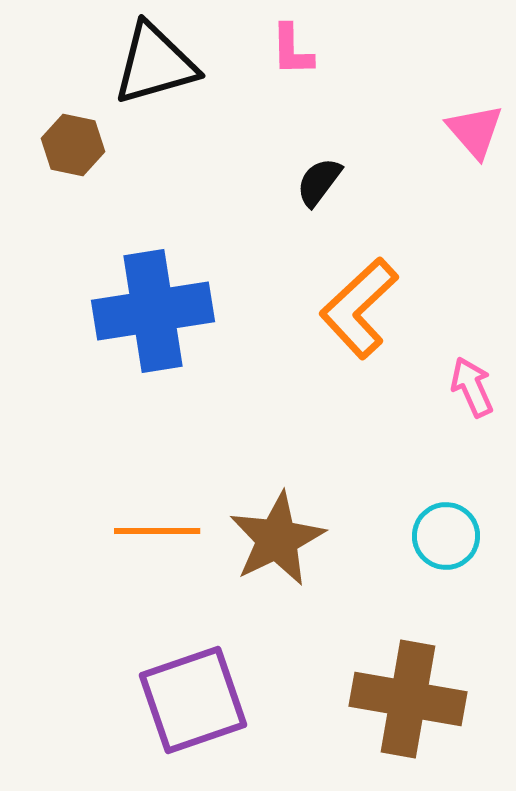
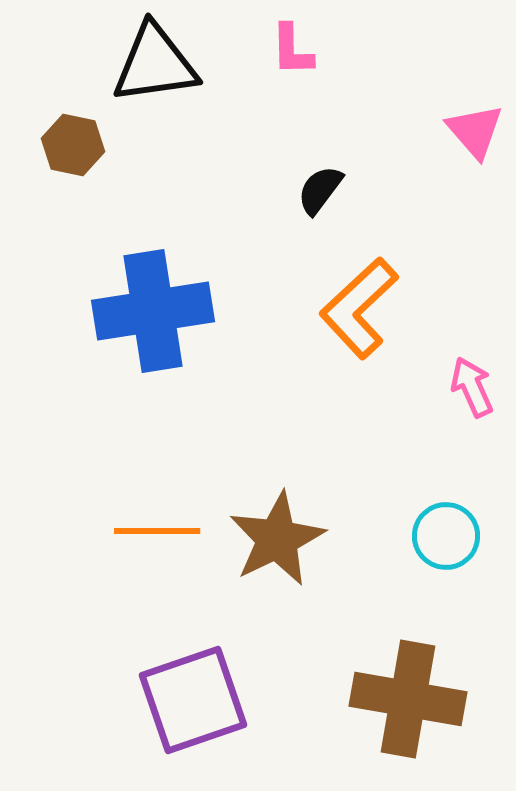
black triangle: rotated 8 degrees clockwise
black semicircle: moved 1 px right, 8 px down
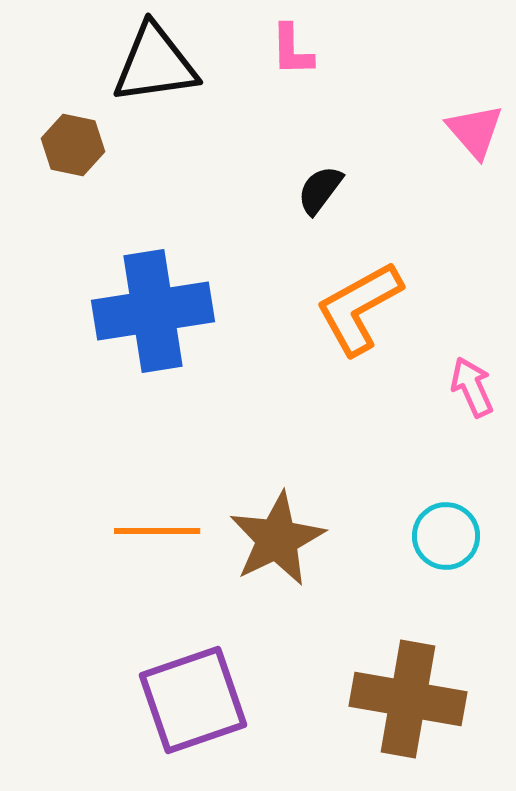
orange L-shape: rotated 14 degrees clockwise
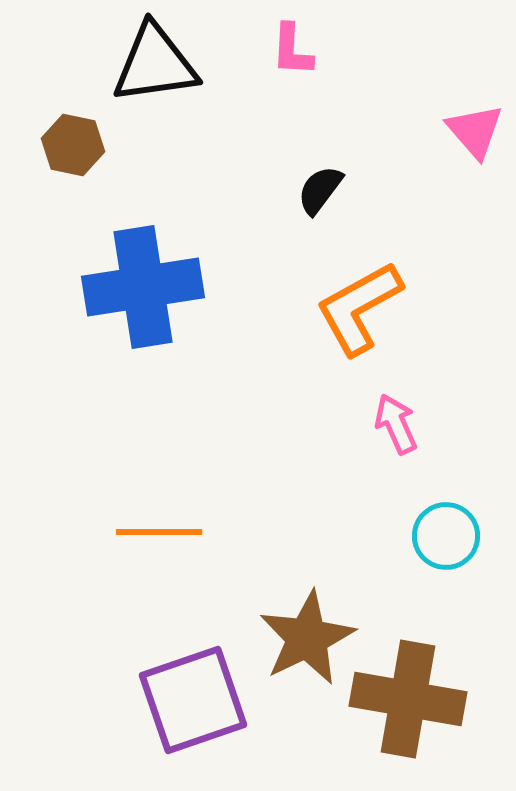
pink L-shape: rotated 4 degrees clockwise
blue cross: moved 10 px left, 24 px up
pink arrow: moved 76 px left, 37 px down
orange line: moved 2 px right, 1 px down
brown star: moved 30 px right, 99 px down
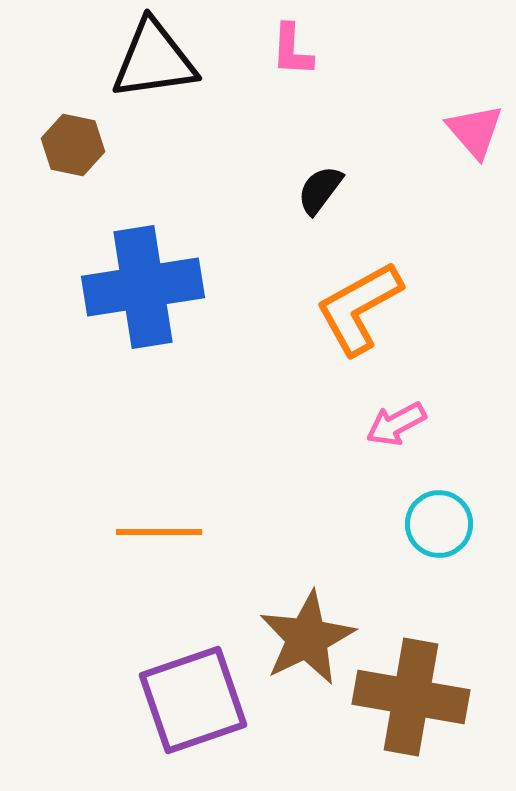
black triangle: moved 1 px left, 4 px up
pink arrow: rotated 94 degrees counterclockwise
cyan circle: moved 7 px left, 12 px up
brown cross: moved 3 px right, 2 px up
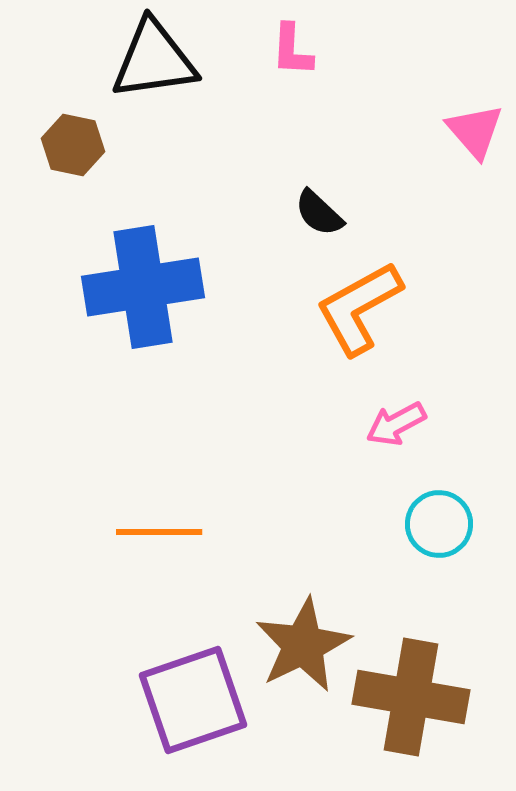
black semicircle: moved 1 px left, 23 px down; rotated 84 degrees counterclockwise
brown star: moved 4 px left, 7 px down
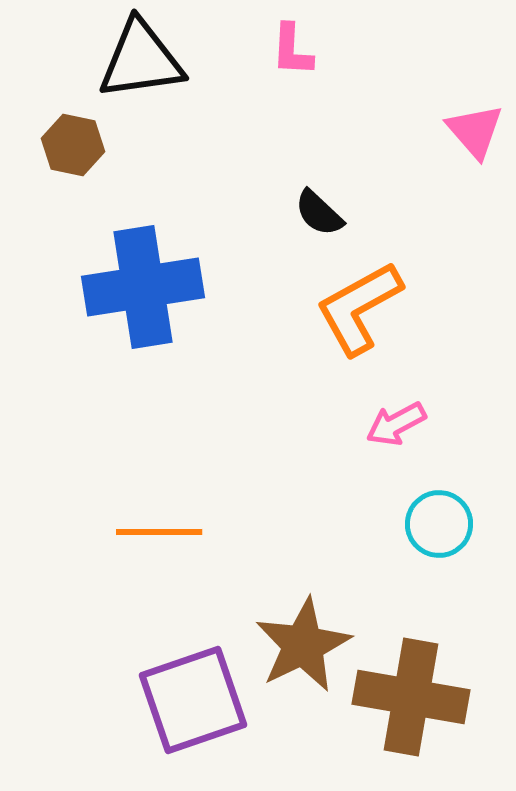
black triangle: moved 13 px left
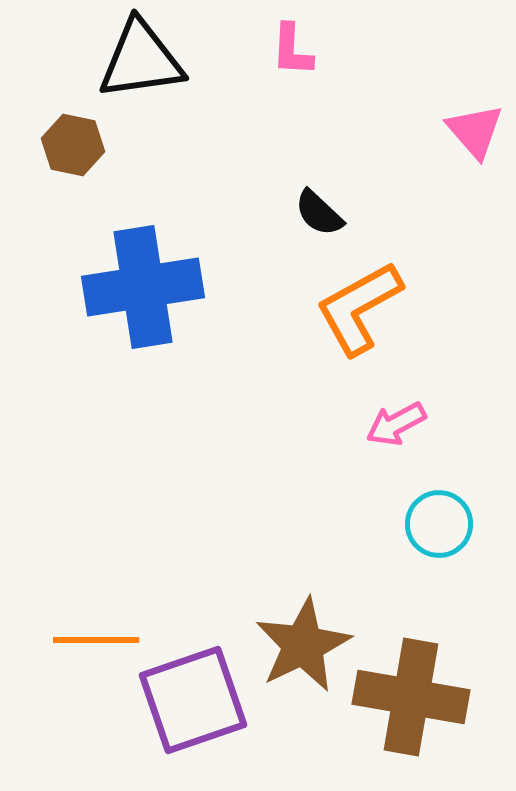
orange line: moved 63 px left, 108 px down
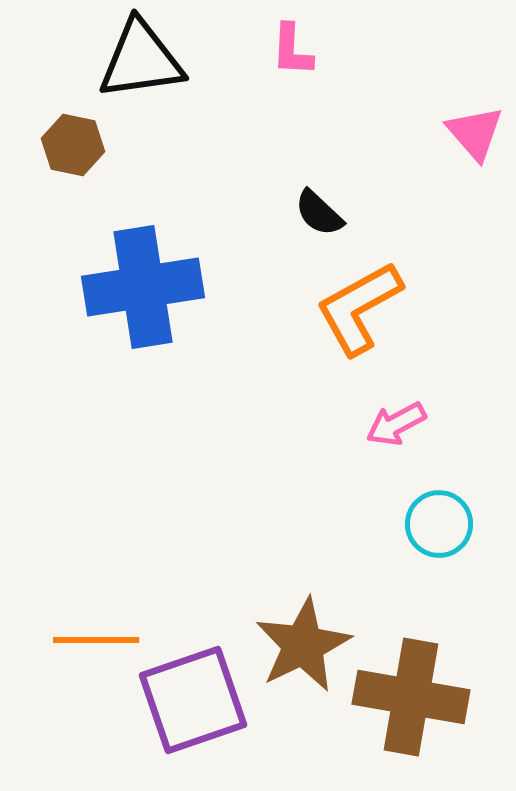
pink triangle: moved 2 px down
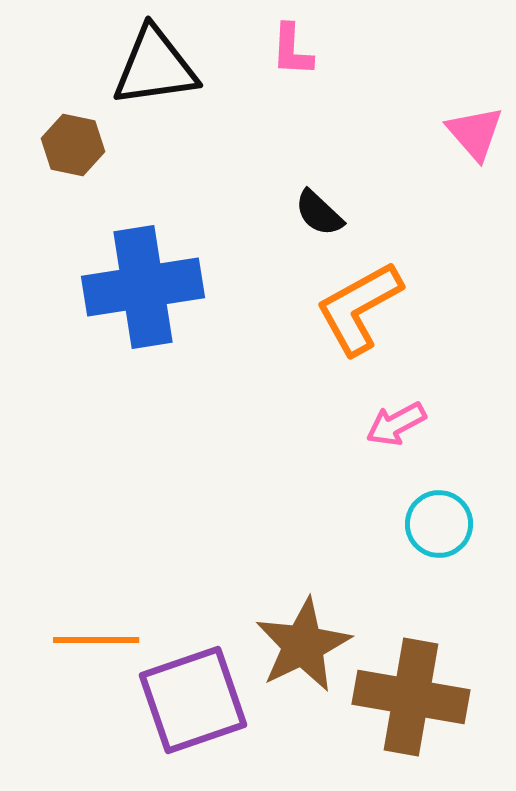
black triangle: moved 14 px right, 7 px down
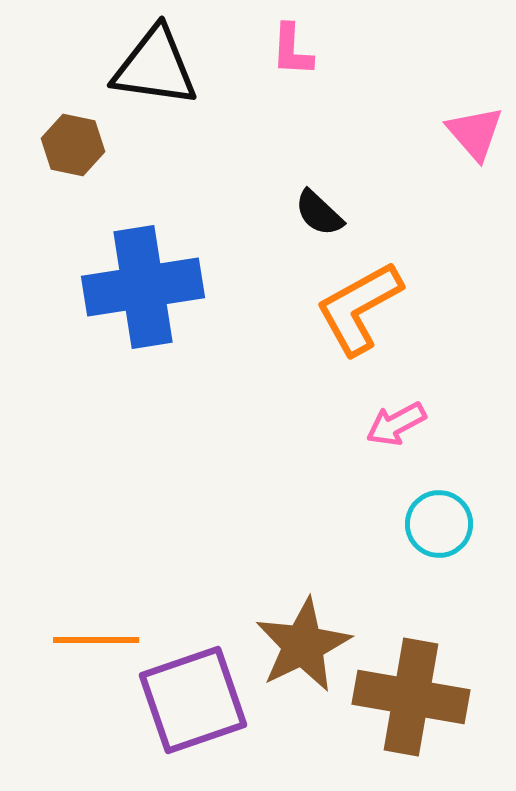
black triangle: rotated 16 degrees clockwise
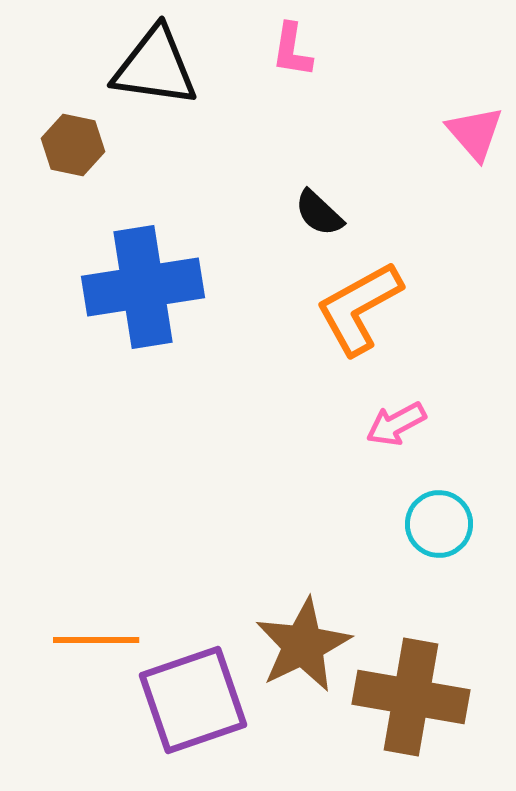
pink L-shape: rotated 6 degrees clockwise
